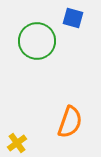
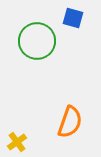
yellow cross: moved 1 px up
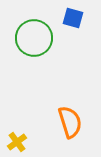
green circle: moved 3 px left, 3 px up
orange semicircle: rotated 36 degrees counterclockwise
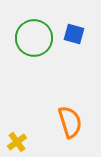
blue square: moved 1 px right, 16 px down
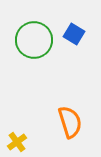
blue square: rotated 15 degrees clockwise
green circle: moved 2 px down
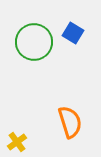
blue square: moved 1 px left, 1 px up
green circle: moved 2 px down
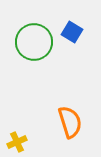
blue square: moved 1 px left, 1 px up
yellow cross: rotated 12 degrees clockwise
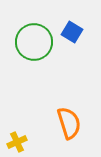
orange semicircle: moved 1 px left, 1 px down
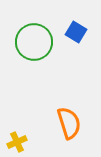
blue square: moved 4 px right
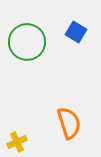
green circle: moved 7 px left
